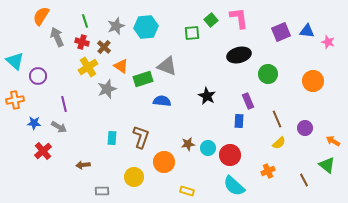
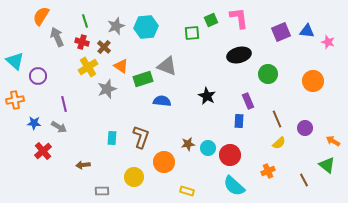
green square at (211, 20): rotated 16 degrees clockwise
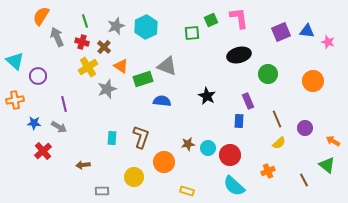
cyan hexagon at (146, 27): rotated 20 degrees counterclockwise
